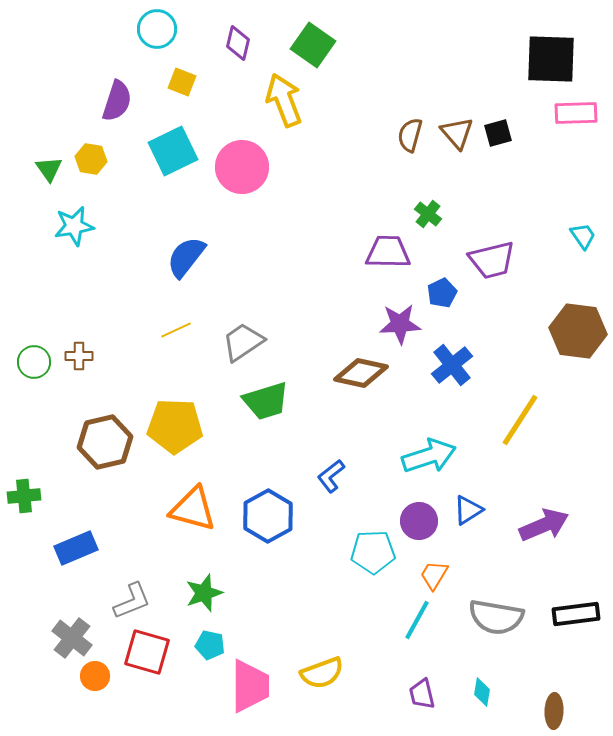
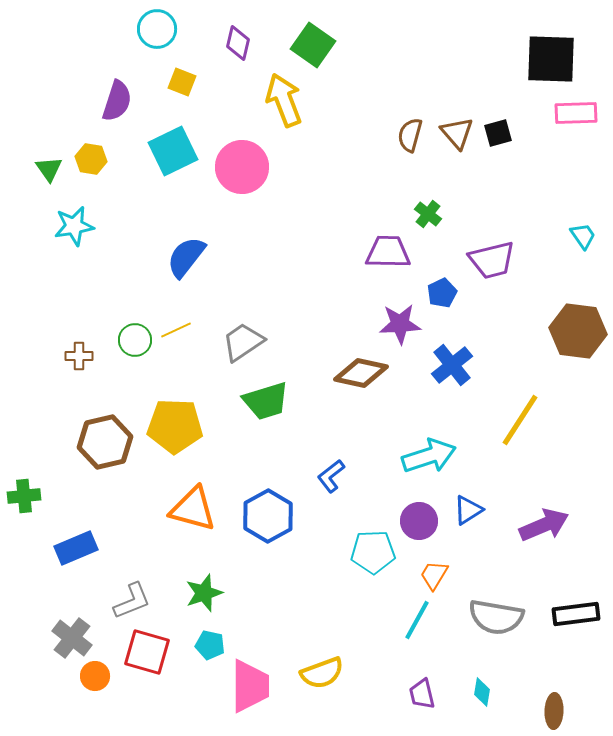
green circle at (34, 362): moved 101 px right, 22 px up
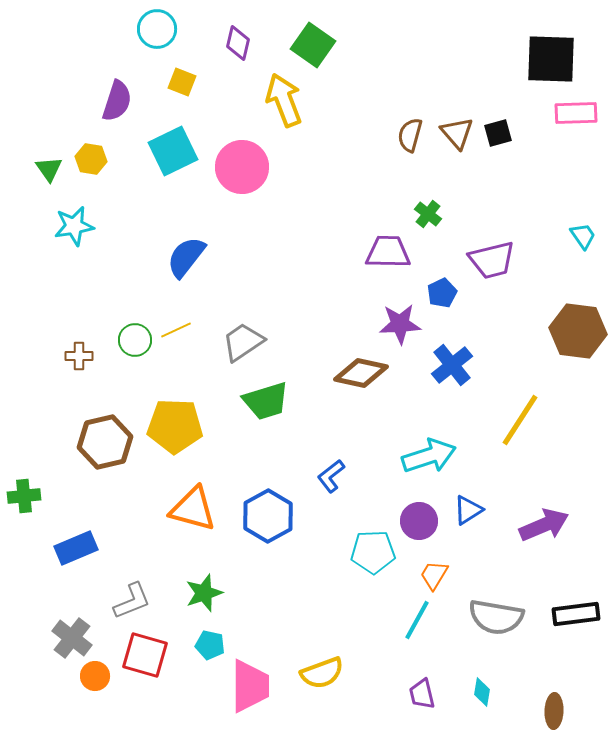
red square at (147, 652): moved 2 px left, 3 px down
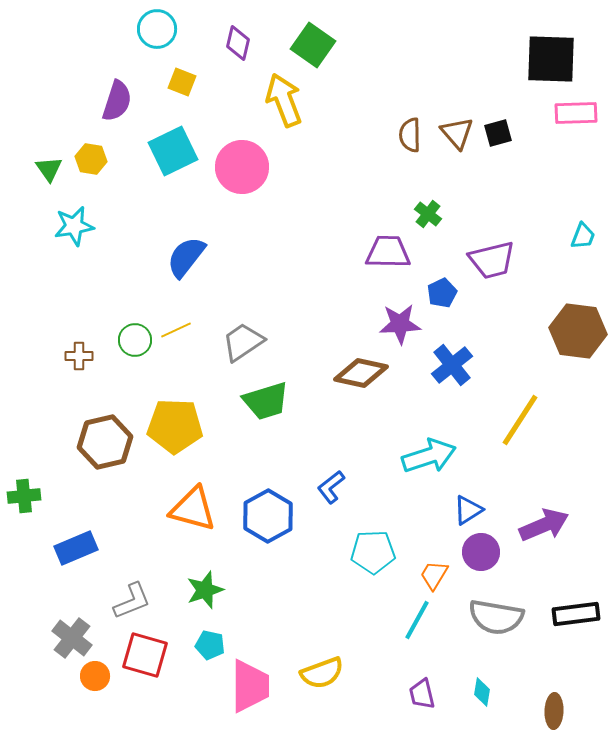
brown semicircle at (410, 135): rotated 16 degrees counterclockwise
cyan trapezoid at (583, 236): rotated 56 degrees clockwise
blue L-shape at (331, 476): moved 11 px down
purple circle at (419, 521): moved 62 px right, 31 px down
green star at (204, 593): moved 1 px right, 3 px up
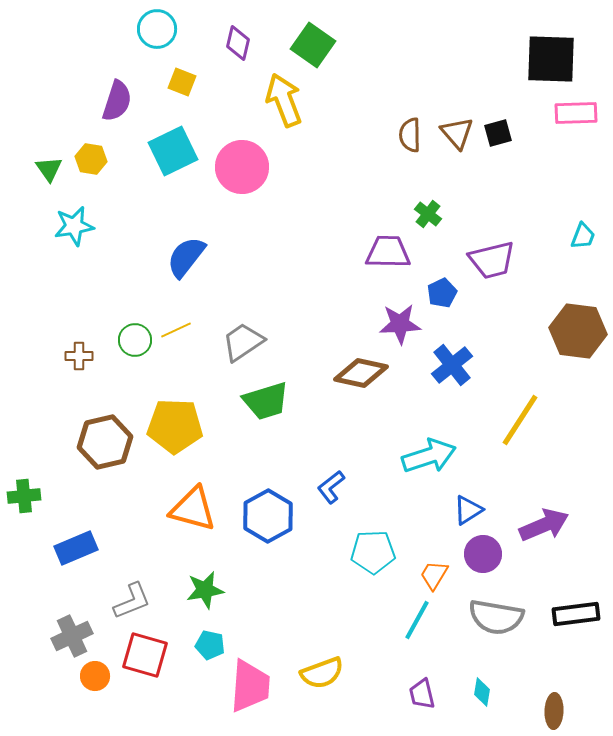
purple circle at (481, 552): moved 2 px right, 2 px down
green star at (205, 590): rotated 9 degrees clockwise
gray cross at (72, 638): moved 2 px up; rotated 27 degrees clockwise
pink trapezoid at (250, 686): rotated 4 degrees clockwise
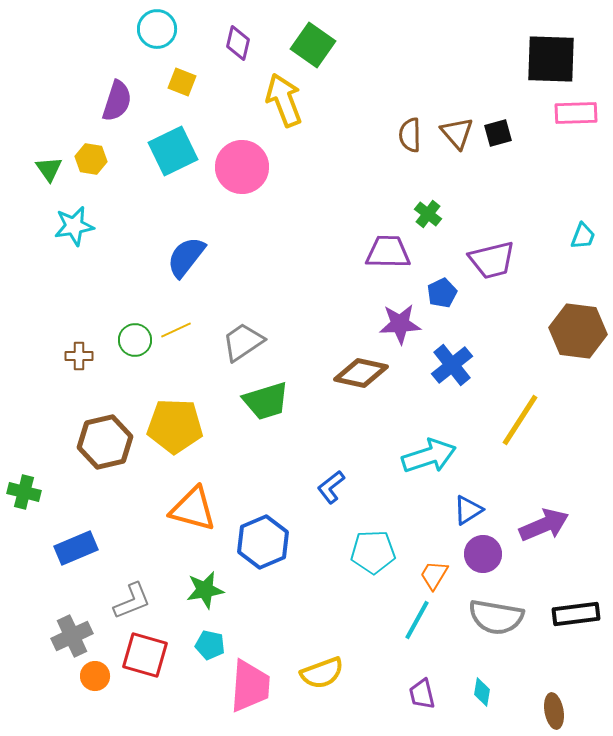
green cross at (24, 496): moved 4 px up; rotated 20 degrees clockwise
blue hexagon at (268, 516): moved 5 px left, 26 px down; rotated 6 degrees clockwise
brown ellipse at (554, 711): rotated 12 degrees counterclockwise
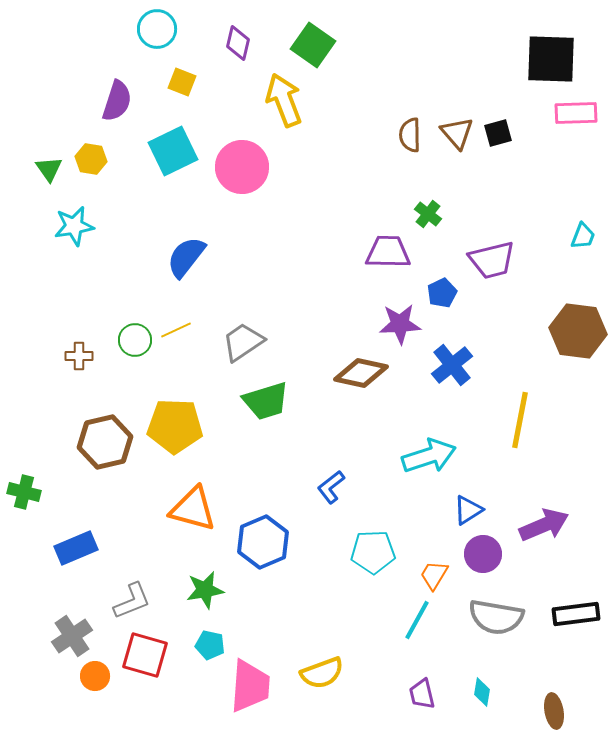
yellow line at (520, 420): rotated 22 degrees counterclockwise
gray cross at (72, 636): rotated 9 degrees counterclockwise
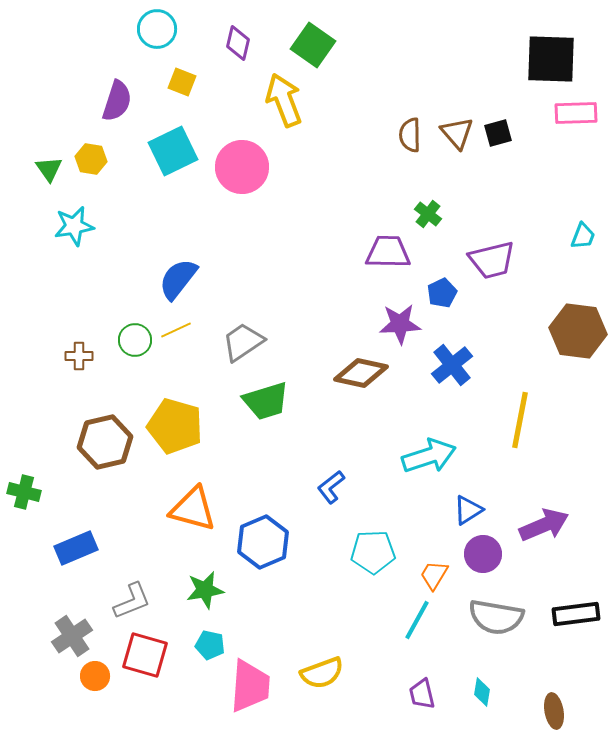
blue semicircle at (186, 257): moved 8 px left, 22 px down
yellow pentagon at (175, 426): rotated 14 degrees clockwise
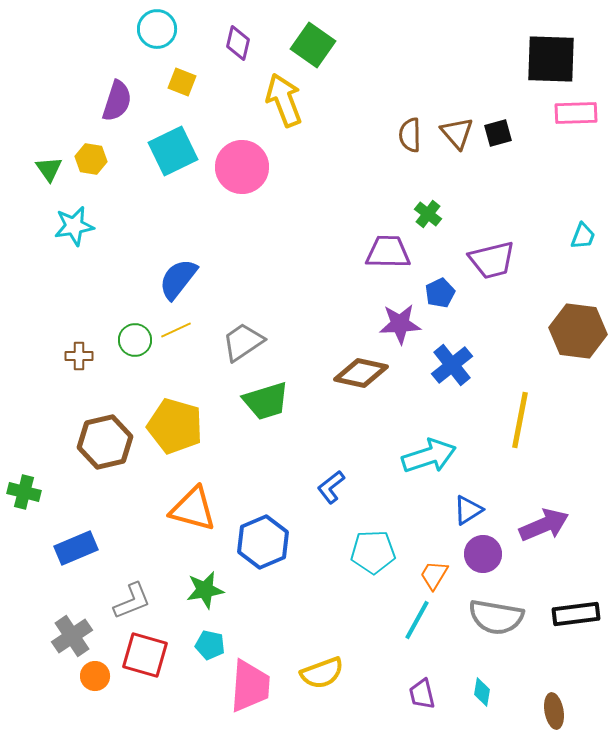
blue pentagon at (442, 293): moved 2 px left
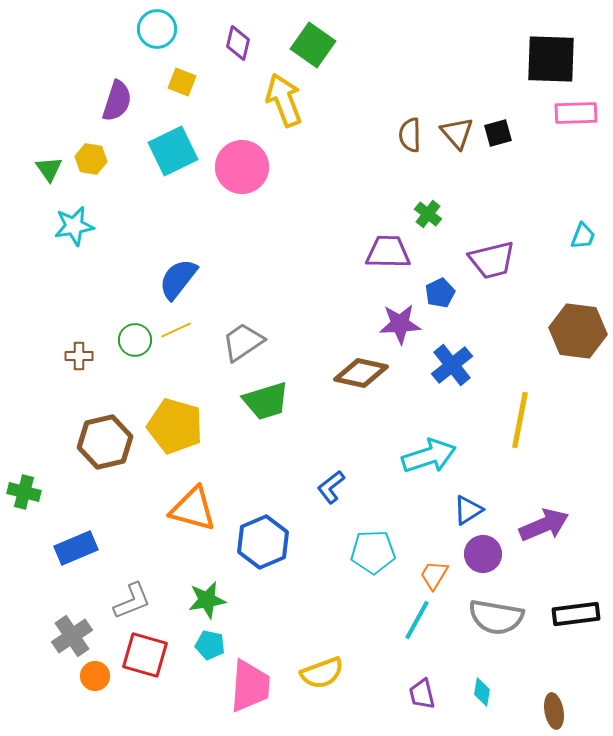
green star at (205, 590): moved 2 px right, 10 px down
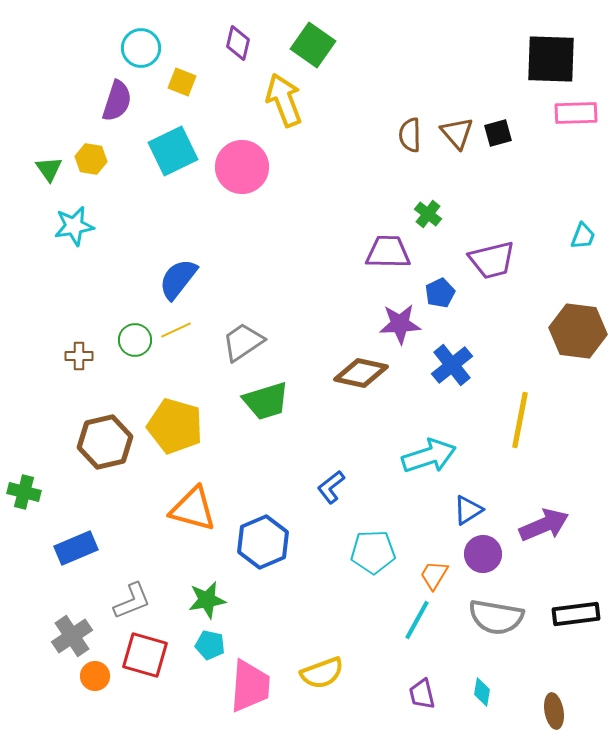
cyan circle at (157, 29): moved 16 px left, 19 px down
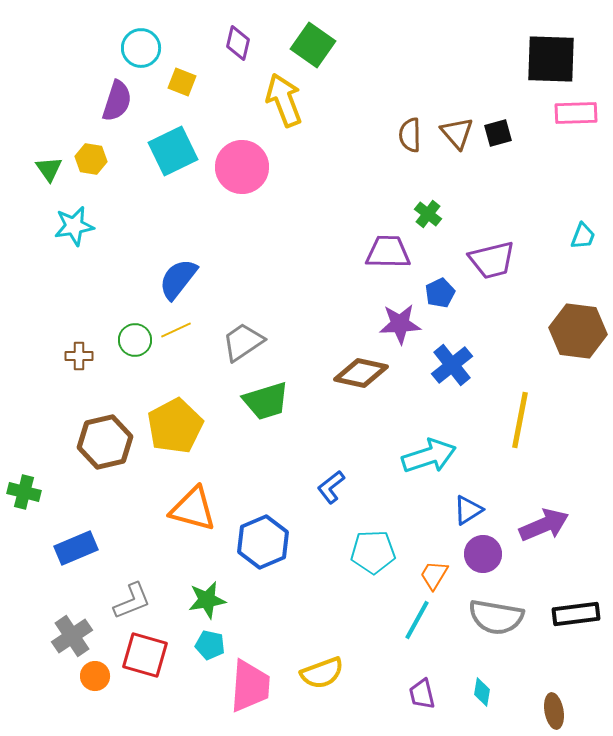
yellow pentagon at (175, 426): rotated 28 degrees clockwise
